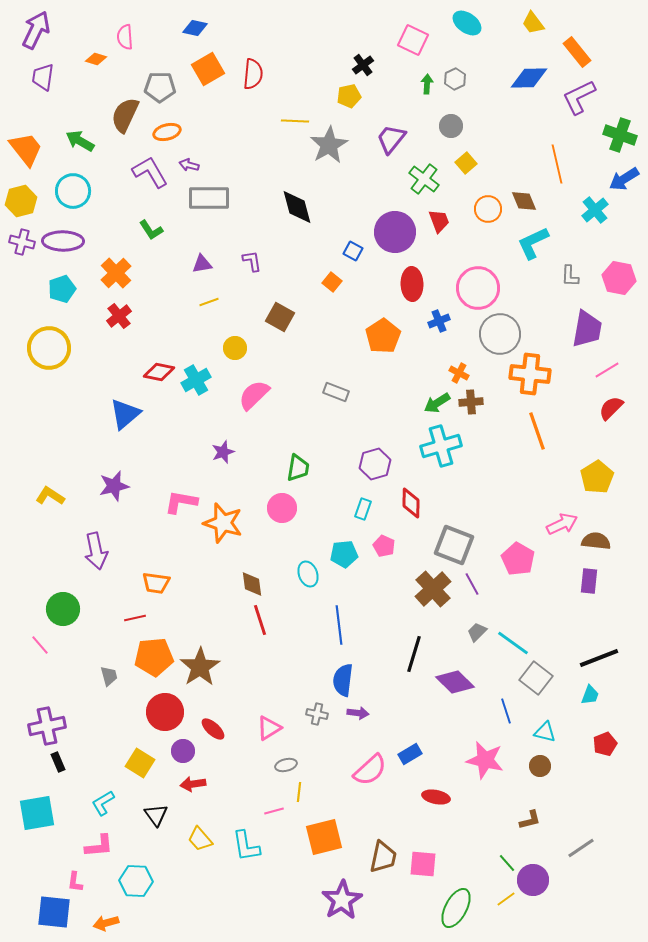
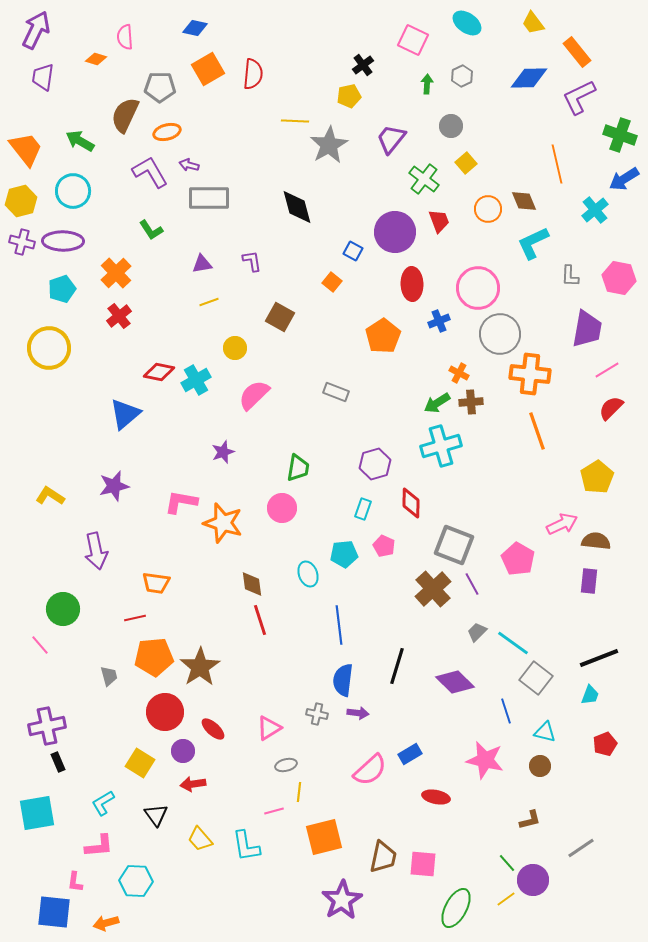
gray hexagon at (455, 79): moved 7 px right, 3 px up
black line at (414, 654): moved 17 px left, 12 px down
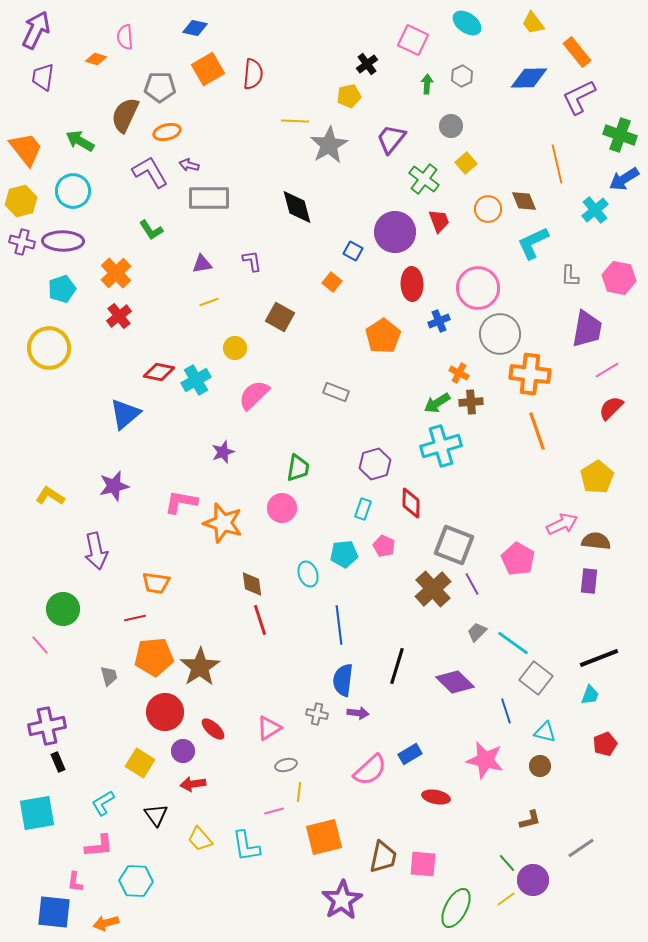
black cross at (363, 65): moved 4 px right, 1 px up
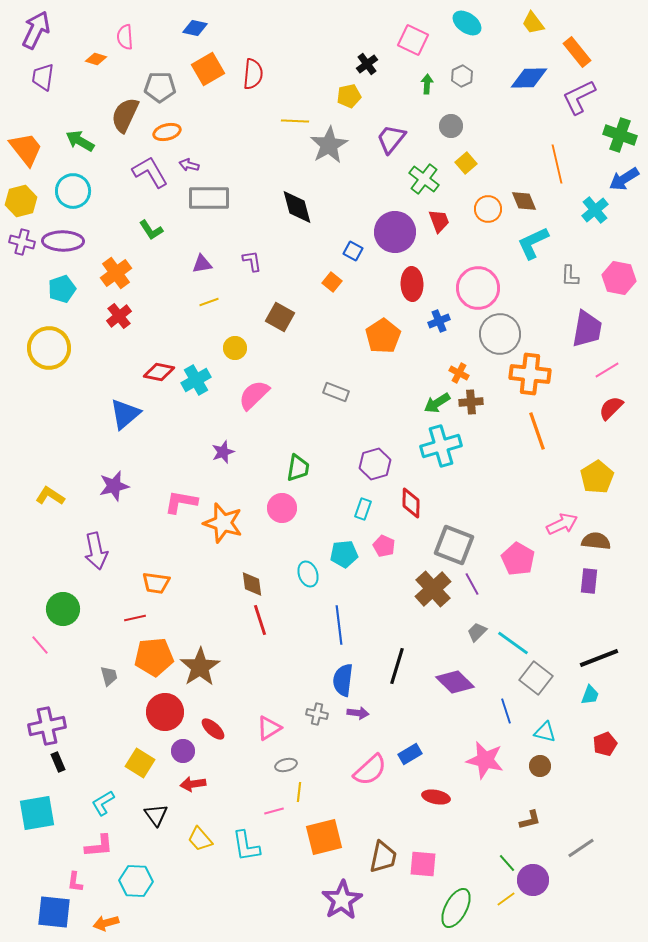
orange cross at (116, 273): rotated 8 degrees clockwise
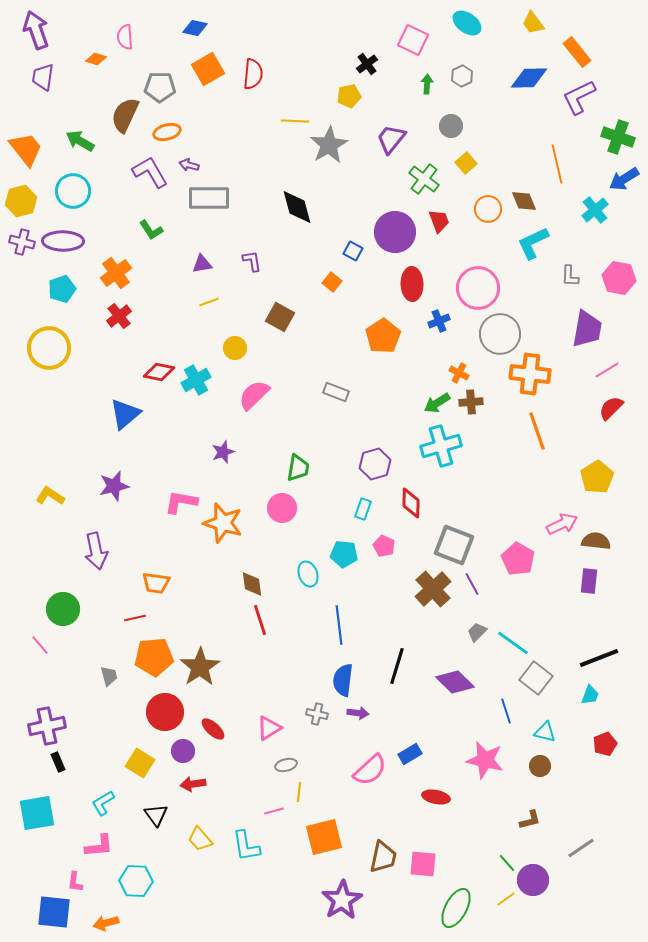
purple arrow at (36, 30): rotated 45 degrees counterclockwise
green cross at (620, 135): moved 2 px left, 2 px down
cyan pentagon at (344, 554): rotated 12 degrees clockwise
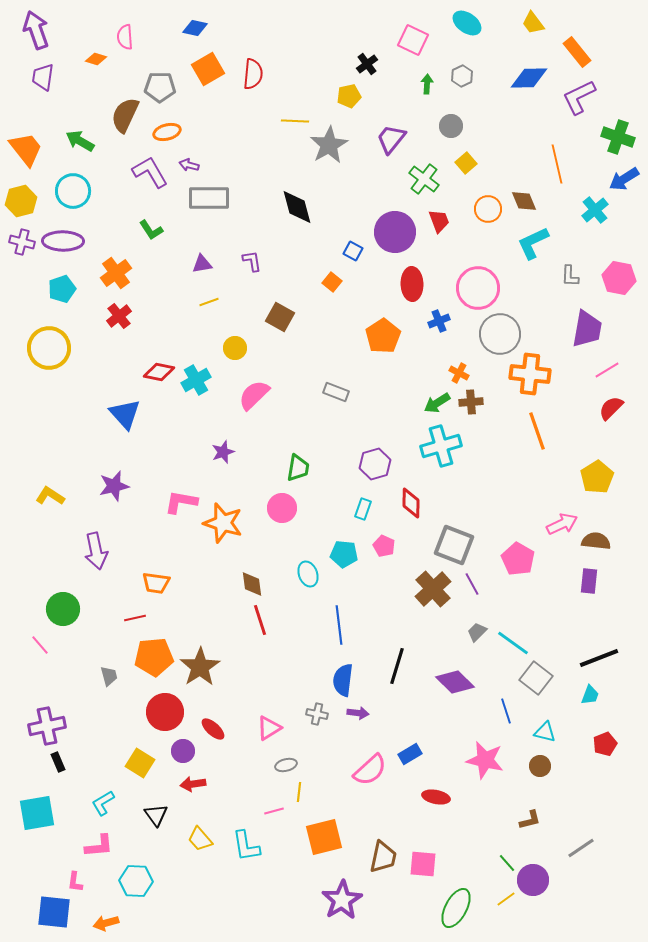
blue triangle at (125, 414): rotated 32 degrees counterclockwise
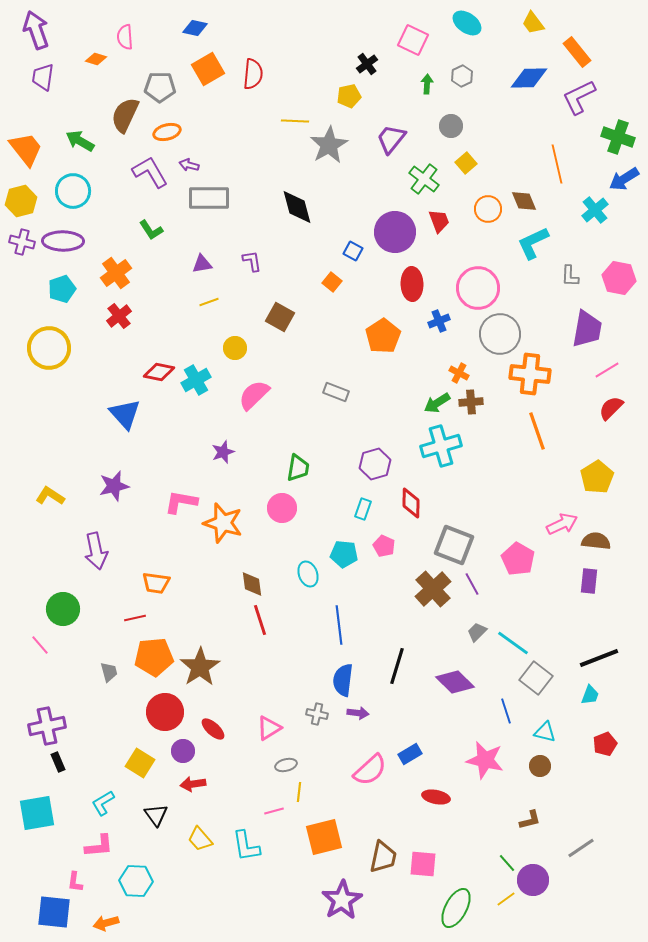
gray trapezoid at (109, 676): moved 4 px up
